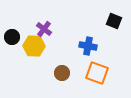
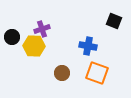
purple cross: moved 2 px left; rotated 35 degrees clockwise
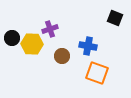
black square: moved 1 px right, 3 px up
purple cross: moved 8 px right
black circle: moved 1 px down
yellow hexagon: moved 2 px left, 2 px up
brown circle: moved 17 px up
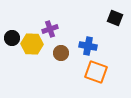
brown circle: moved 1 px left, 3 px up
orange square: moved 1 px left, 1 px up
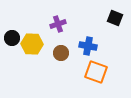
purple cross: moved 8 px right, 5 px up
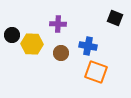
purple cross: rotated 21 degrees clockwise
black circle: moved 3 px up
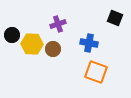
purple cross: rotated 21 degrees counterclockwise
blue cross: moved 1 px right, 3 px up
brown circle: moved 8 px left, 4 px up
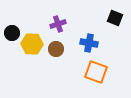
black circle: moved 2 px up
brown circle: moved 3 px right
